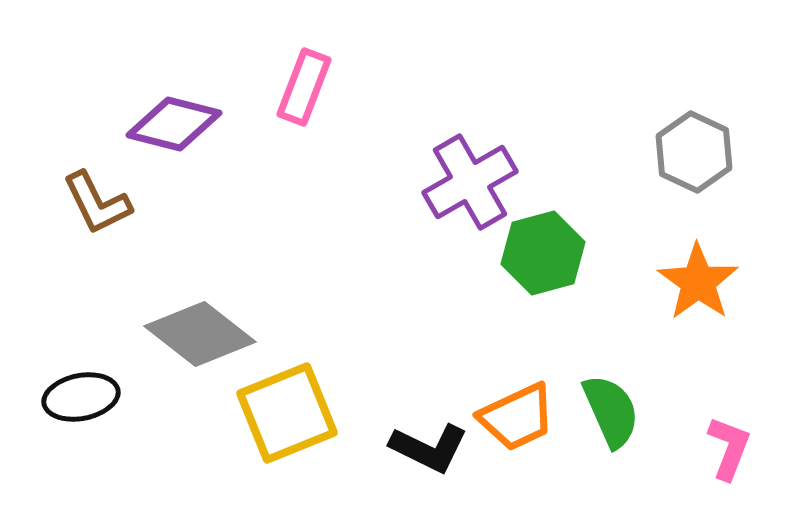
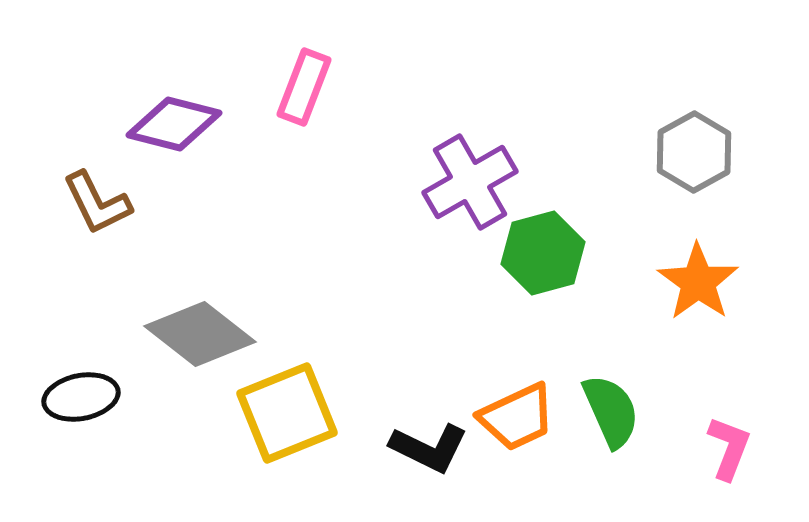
gray hexagon: rotated 6 degrees clockwise
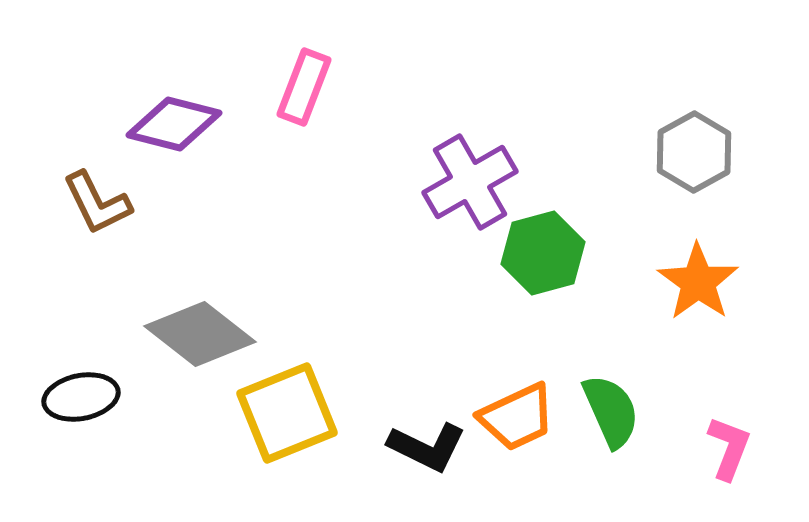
black L-shape: moved 2 px left, 1 px up
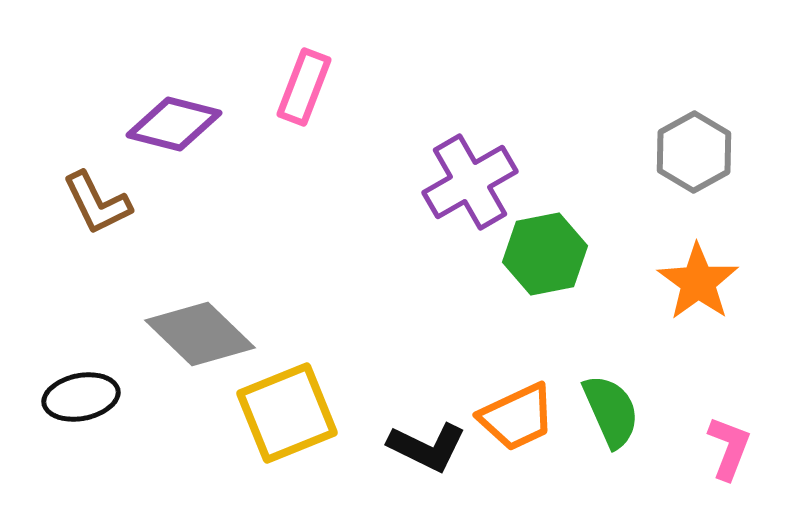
green hexagon: moved 2 px right, 1 px down; rotated 4 degrees clockwise
gray diamond: rotated 6 degrees clockwise
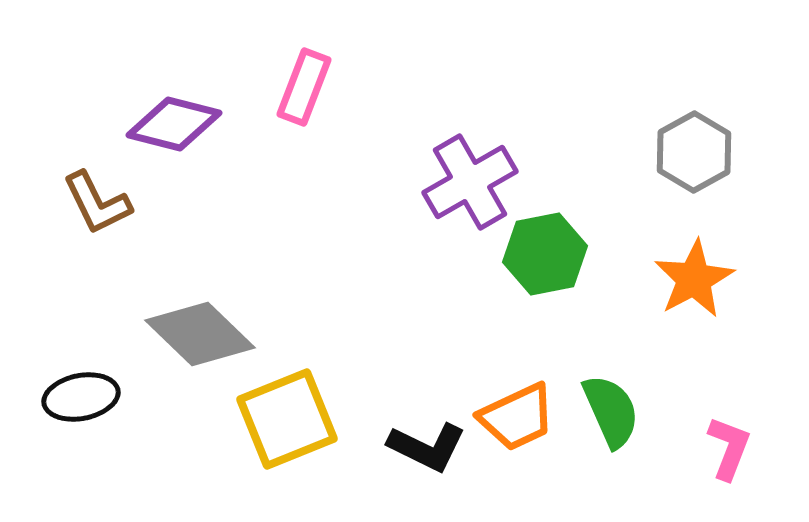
orange star: moved 4 px left, 3 px up; rotated 8 degrees clockwise
yellow square: moved 6 px down
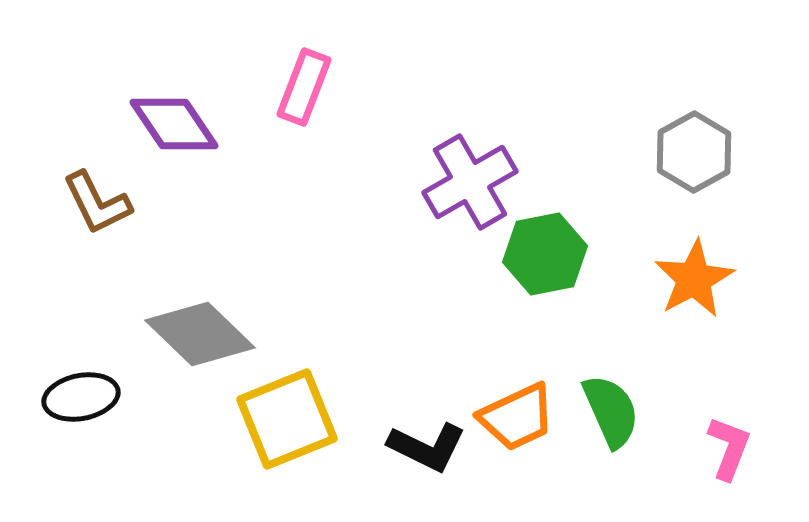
purple diamond: rotated 42 degrees clockwise
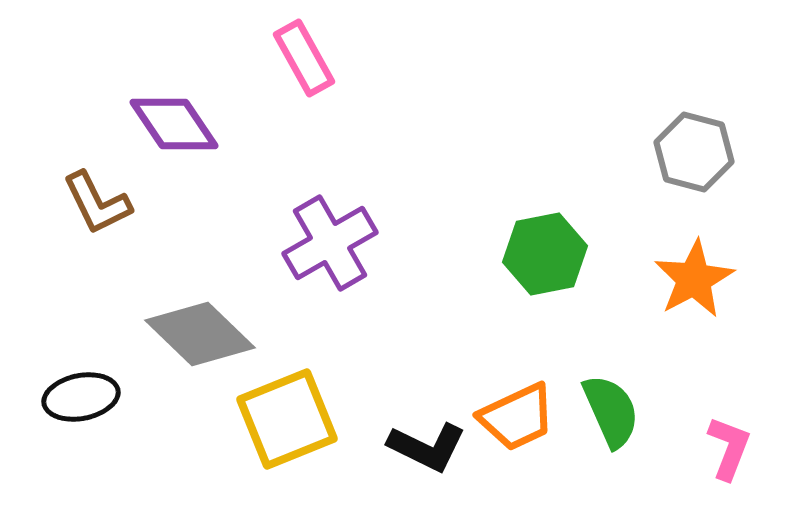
pink rectangle: moved 29 px up; rotated 50 degrees counterclockwise
gray hexagon: rotated 16 degrees counterclockwise
purple cross: moved 140 px left, 61 px down
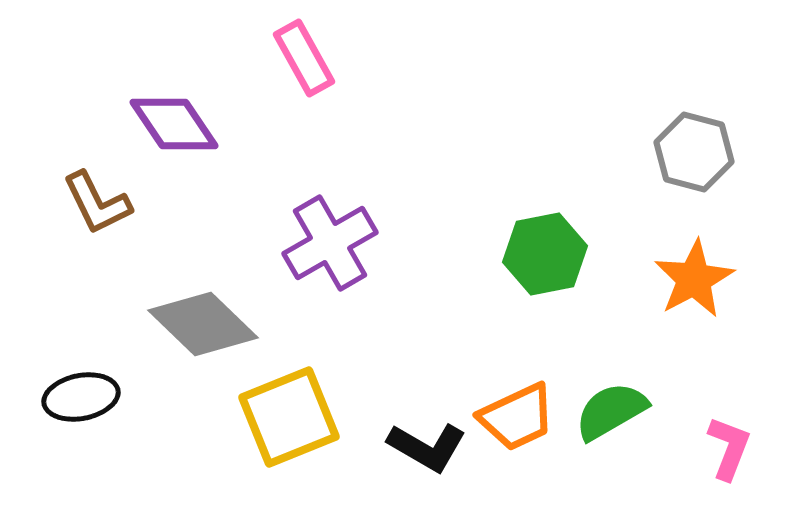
gray diamond: moved 3 px right, 10 px up
green semicircle: rotated 96 degrees counterclockwise
yellow square: moved 2 px right, 2 px up
black L-shape: rotated 4 degrees clockwise
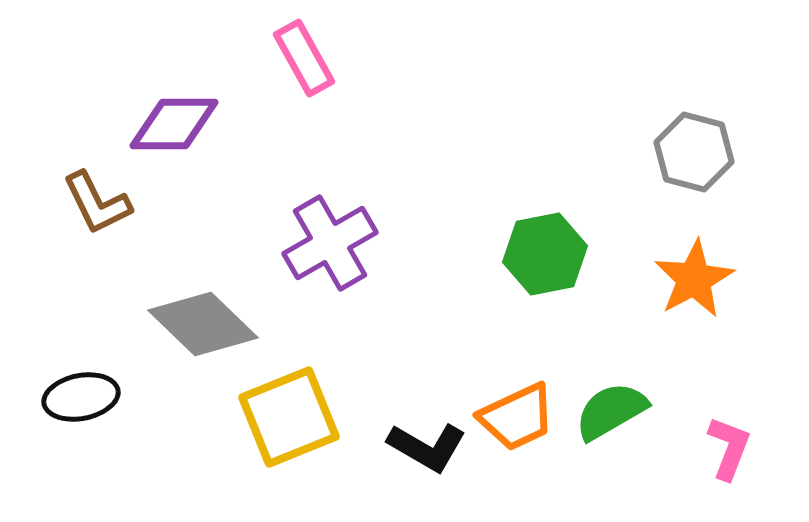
purple diamond: rotated 56 degrees counterclockwise
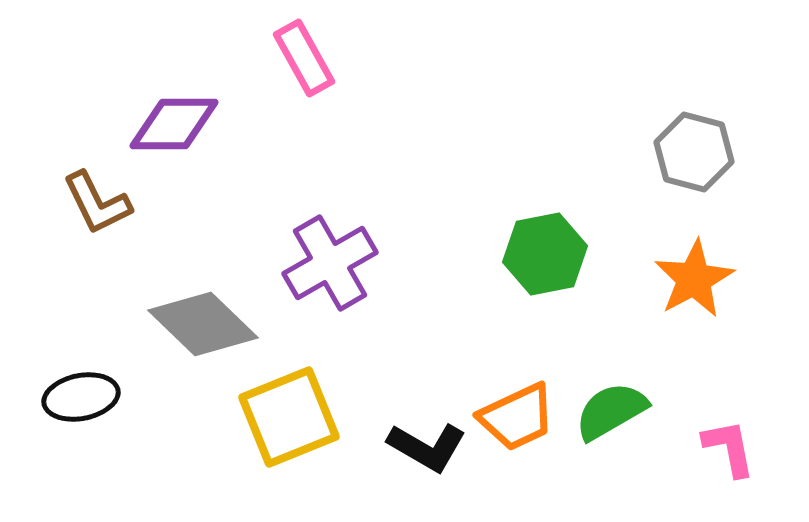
purple cross: moved 20 px down
pink L-shape: rotated 32 degrees counterclockwise
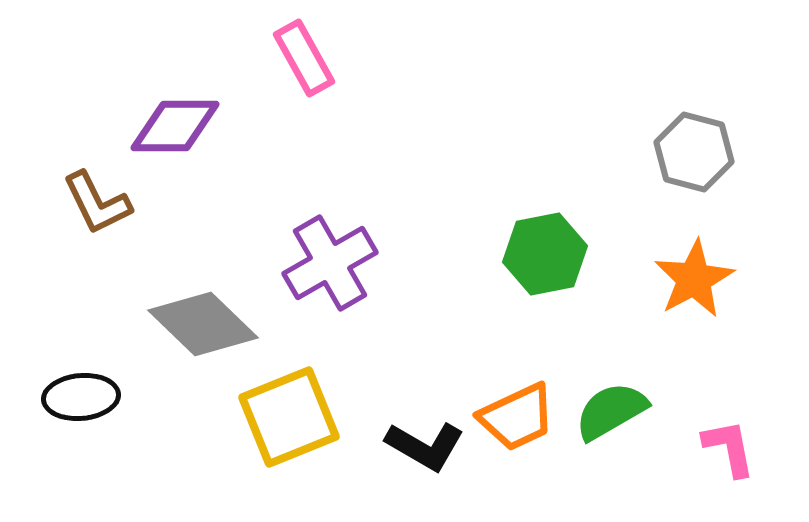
purple diamond: moved 1 px right, 2 px down
black ellipse: rotated 6 degrees clockwise
black L-shape: moved 2 px left, 1 px up
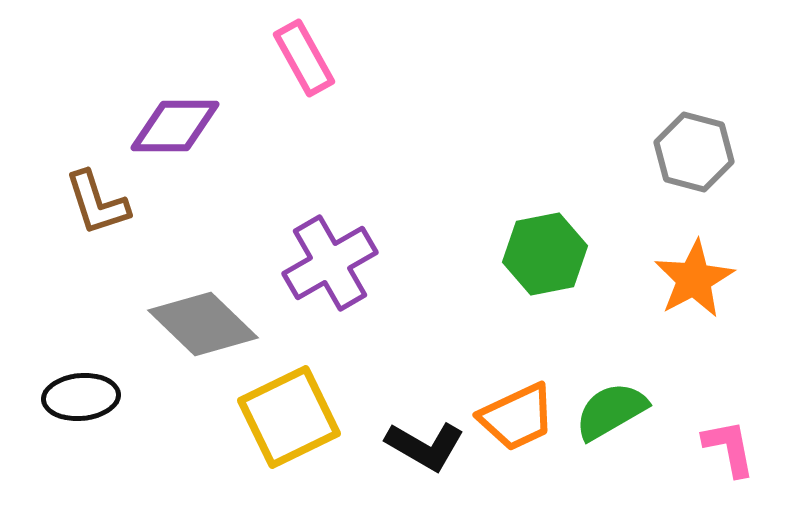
brown L-shape: rotated 8 degrees clockwise
yellow square: rotated 4 degrees counterclockwise
